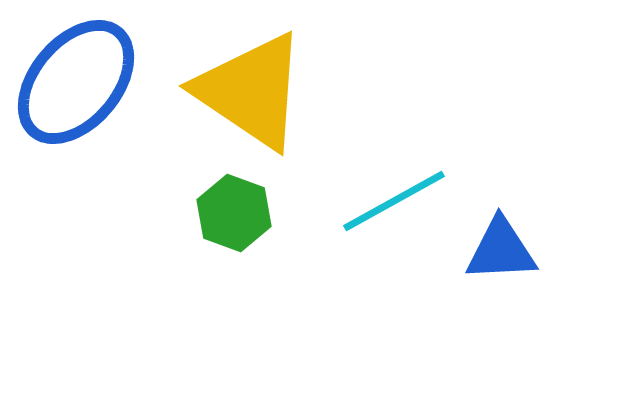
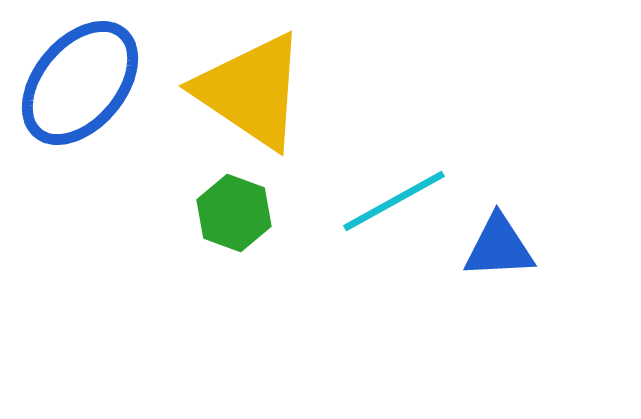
blue ellipse: moved 4 px right, 1 px down
blue triangle: moved 2 px left, 3 px up
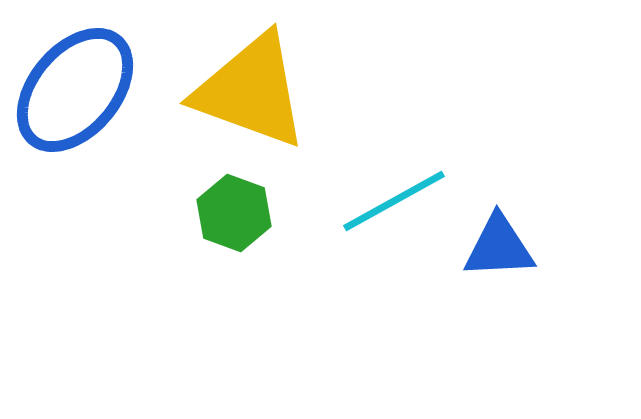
blue ellipse: moved 5 px left, 7 px down
yellow triangle: rotated 14 degrees counterclockwise
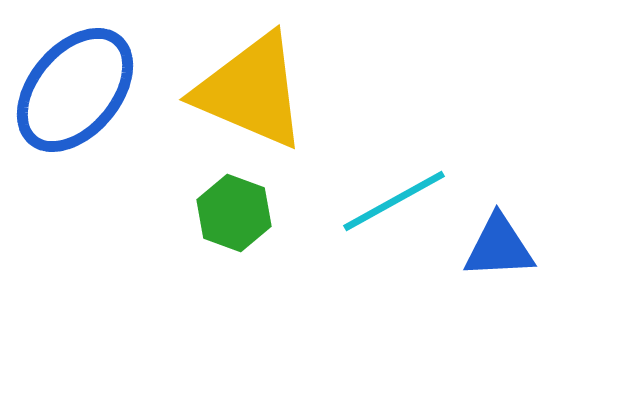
yellow triangle: rotated 3 degrees clockwise
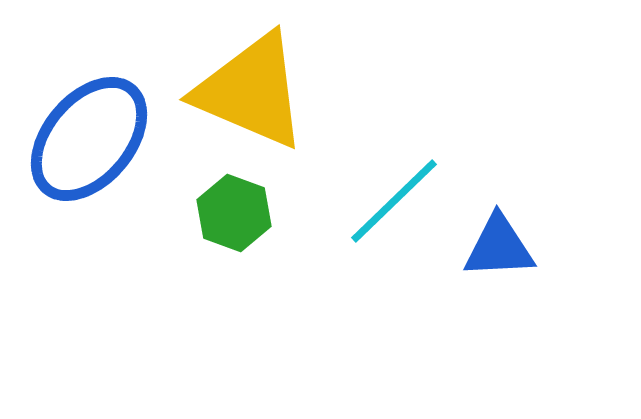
blue ellipse: moved 14 px right, 49 px down
cyan line: rotated 15 degrees counterclockwise
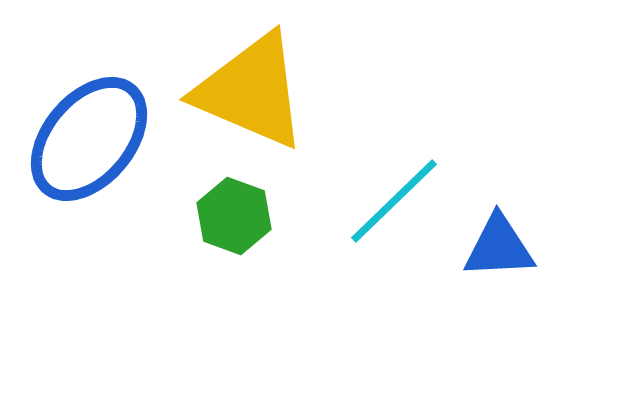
green hexagon: moved 3 px down
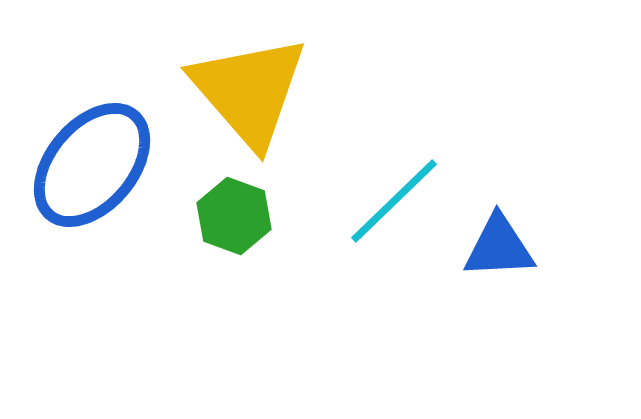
yellow triangle: moved 2 px left; rotated 26 degrees clockwise
blue ellipse: moved 3 px right, 26 px down
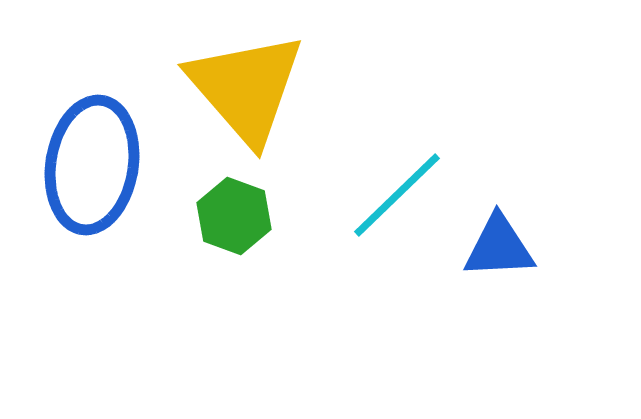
yellow triangle: moved 3 px left, 3 px up
blue ellipse: rotated 31 degrees counterclockwise
cyan line: moved 3 px right, 6 px up
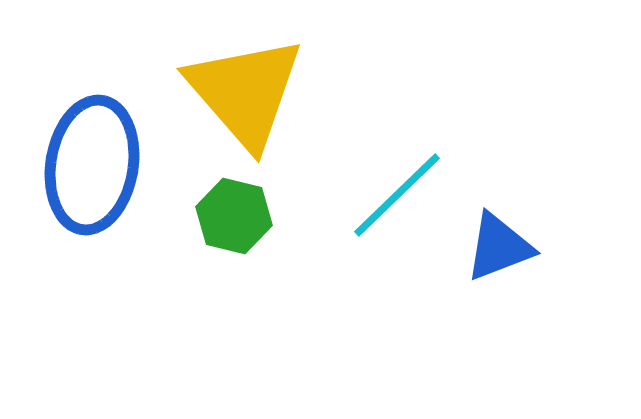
yellow triangle: moved 1 px left, 4 px down
green hexagon: rotated 6 degrees counterclockwise
blue triangle: rotated 18 degrees counterclockwise
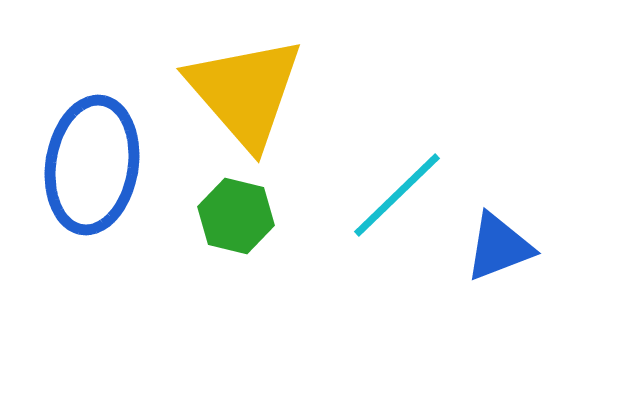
green hexagon: moved 2 px right
